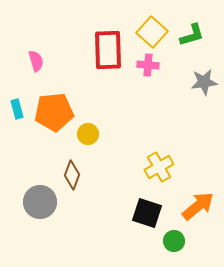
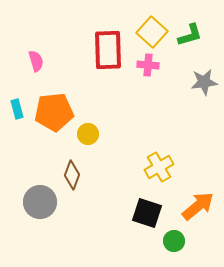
green L-shape: moved 2 px left
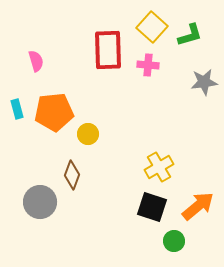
yellow square: moved 5 px up
black square: moved 5 px right, 6 px up
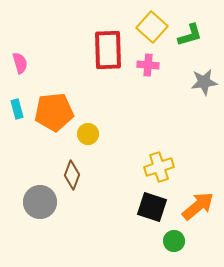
pink semicircle: moved 16 px left, 2 px down
yellow cross: rotated 12 degrees clockwise
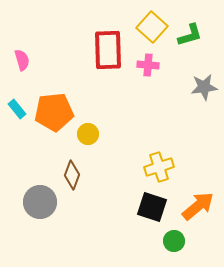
pink semicircle: moved 2 px right, 3 px up
gray star: moved 5 px down
cyan rectangle: rotated 24 degrees counterclockwise
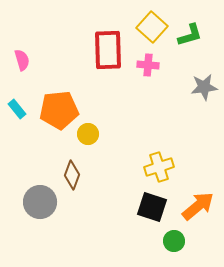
orange pentagon: moved 5 px right, 2 px up
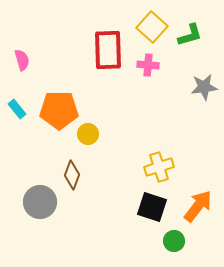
orange pentagon: rotated 6 degrees clockwise
orange arrow: rotated 12 degrees counterclockwise
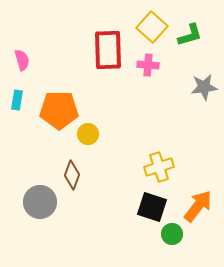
cyan rectangle: moved 9 px up; rotated 48 degrees clockwise
green circle: moved 2 px left, 7 px up
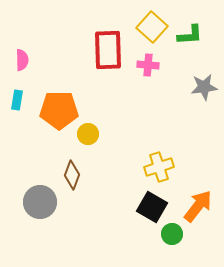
green L-shape: rotated 12 degrees clockwise
pink semicircle: rotated 15 degrees clockwise
black square: rotated 12 degrees clockwise
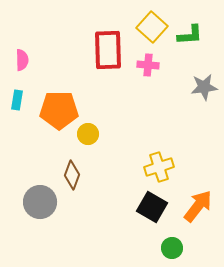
green circle: moved 14 px down
